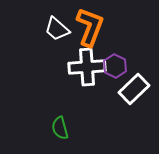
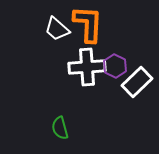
orange L-shape: moved 2 px left, 3 px up; rotated 18 degrees counterclockwise
white rectangle: moved 3 px right, 7 px up
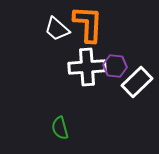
purple hexagon: rotated 20 degrees counterclockwise
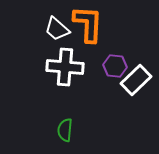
white cross: moved 22 px left; rotated 9 degrees clockwise
white rectangle: moved 1 px left, 2 px up
green semicircle: moved 5 px right, 2 px down; rotated 20 degrees clockwise
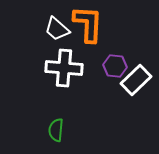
white cross: moved 1 px left, 1 px down
green semicircle: moved 9 px left
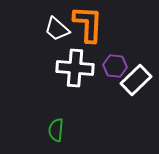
white cross: moved 11 px right
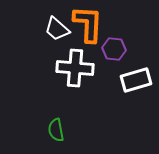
purple hexagon: moved 1 px left, 17 px up
white rectangle: rotated 28 degrees clockwise
green semicircle: rotated 15 degrees counterclockwise
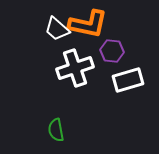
orange L-shape: rotated 99 degrees clockwise
purple hexagon: moved 2 px left, 2 px down
white cross: rotated 24 degrees counterclockwise
white rectangle: moved 8 px left
